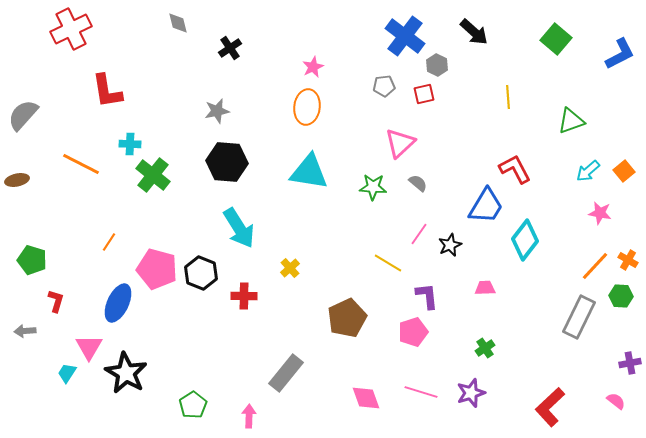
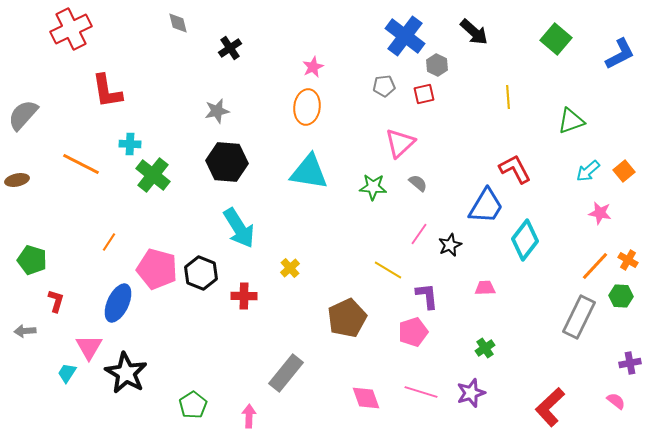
yellow line at (388, 263): moved 7 px down
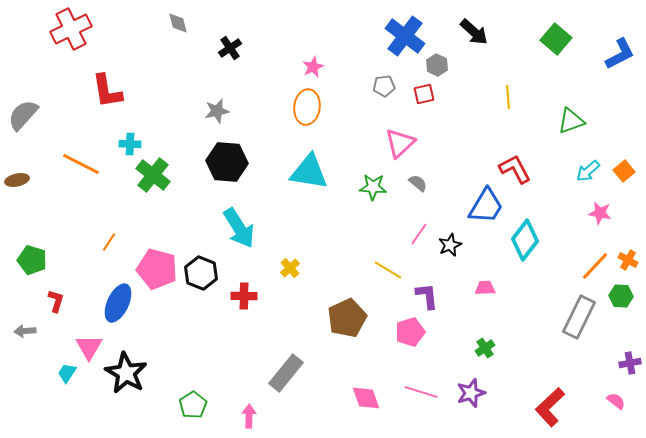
pink pentagon at (413, 332): moved 3 px left
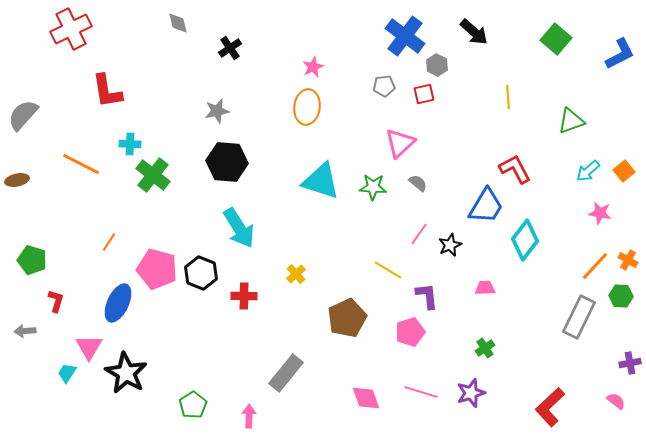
cyan triangle at (309, 172): moved 12 px right, 9 px down; rotated 9 degrees clockwise
yellow cross at (290, 268): moved 6 px right, 6 px down
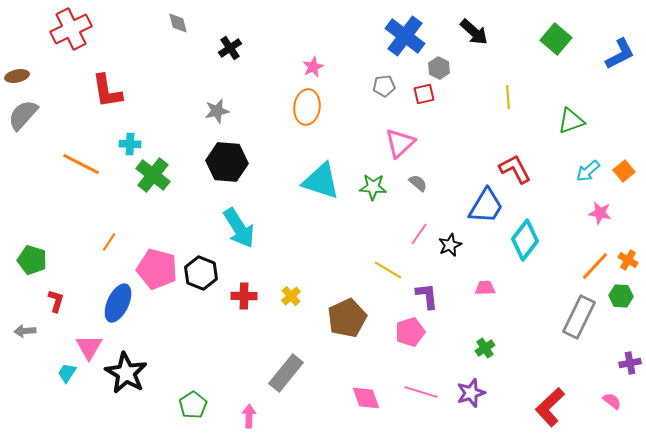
gray hexagon at (437, 65): moved 2 px right, 3 px down
brown ellipse at (17, 180): moved 104 px up
yellow cross at (296, 274): moved 5 px left, 22 px down
pink semicircle at (616, 401): moved 4 px left
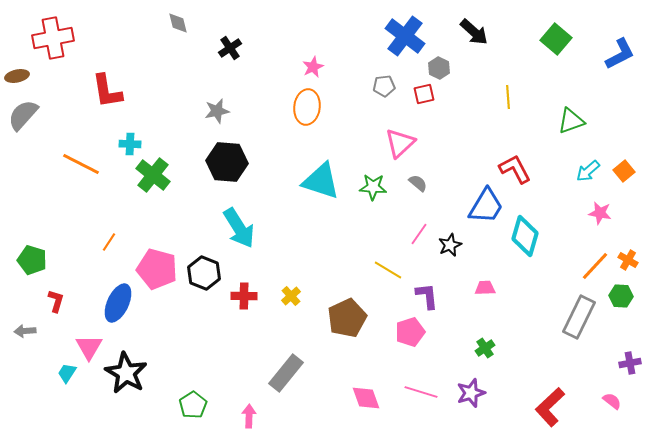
red cross at (71, 29): moved 18 px left, 9 px down; rotated 15 degrees clockwise
cyan diamond at (525, 240): moved 4 px up; rotated 21 degrees counterclockwise
black hexagon at (201, 273): moved 3 px right
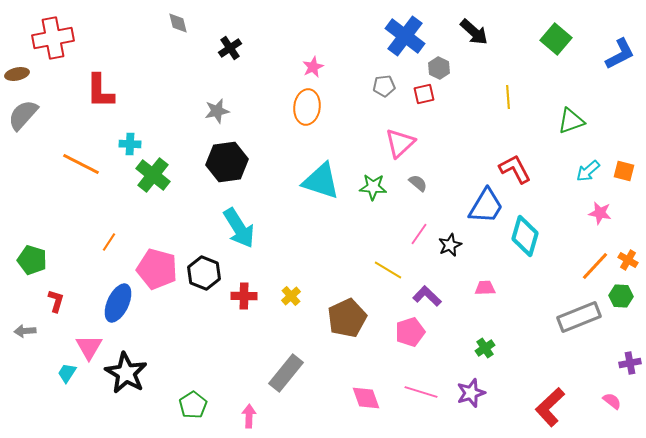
brown ellipse at (17, 76): moved 2 px up
red L-shape at (107, 91): moved 7 px left; rotated 9 degrees clockwise
black hexagon at (227, 162): rotated 12 degrees counterclockwise
orange square at (624, 171): rotated 35 degrees counterclockwise
purple L-shape at (427, 296): rotated 40 degrees counterclockwise
gray rectangle at (579, 317): rotated 42 degrees clockwise
